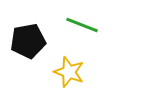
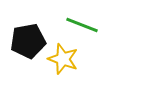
yellow star: moved 6 px left, 13 px up
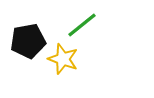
green line: rotated 60 degrees counterclockwise
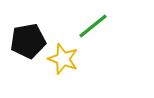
green line: moved 11 px right, 1 px down
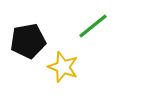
yellow star: moved 8 px down
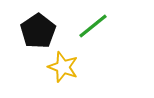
black pentagon: moved 10 px right, 10 px up; rotated 24 degrees counterclockwise
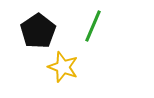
green line: rotated 28 degrees counterclockwise
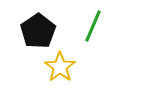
yellow star: moved 3 px left; rotated 16 degrees clockwise
